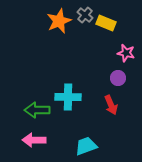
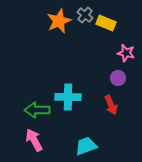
pink arrow: rotated 60 degrees clockwise
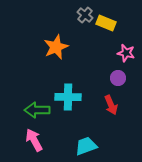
orange star: moved 3 px left, 26 px down
